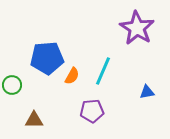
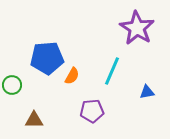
cyan line: moved 9 px right
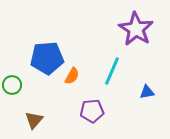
purple star: moved 1 px left, 1 px down
brown triangle: rotated 48 degrees counterclockwise
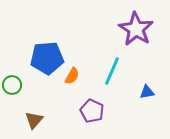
purple pentagon: rotated 30 degrees clockwise
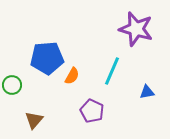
purple star: rotated 16 degrees counterclockwise
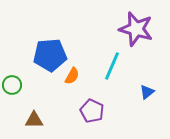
blue pentagon: moved 3 px right, 3 px up
cyan line: moved 5 px up
blue triangle: rotated 28 degrees counterclockwise
brown triangle: rotated 48 degrees clockwise
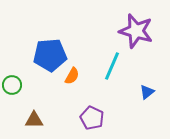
purple star: moved 2 px down
purple pentagon: moved 7 px down
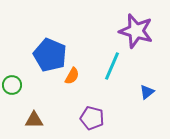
blue pentagon: rotated 28 degrees clockwise
purple pentagon: rotated 10 degrees counterclockwise
